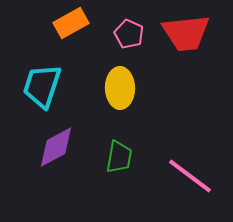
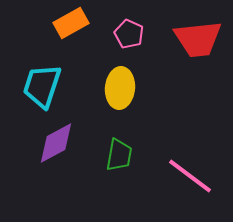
red trapezoid: moved 12 px right, 6 px down
yellow ellipse: rotated 6 degrees clockwise
purple diamond: moved 4 px up
green trapezoid: moved 2 px up
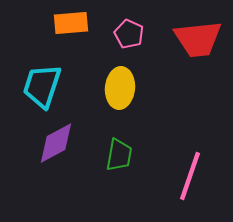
orange rectangle: rotated 24 degrees clockwise
pink line: rotated 72 degrees clockwise
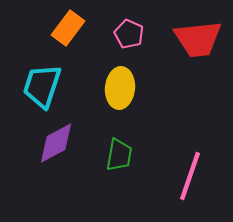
orange rectangle: moved 3 px left, 5 px down; rotated 48 degrees counterclockwise
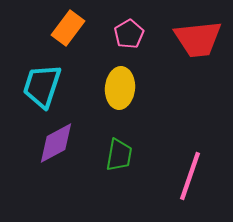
pink pentagon: rotated 16 degrees clockwise
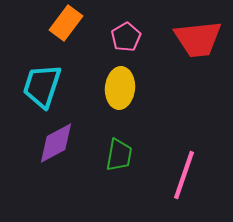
orange rectangle: moved 2 px left, 5 px up
pink pentagon: moved 3 px left, 3 px down
pink line: moved 6 px left, 1 px up
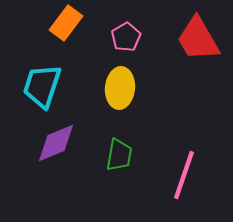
red trapezoid: rotated 66 degrees clockwise
purple diamond: rotated 6 degrees clockwise
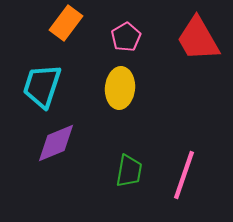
green trapezoid: moved 10 px right, 16 px down
